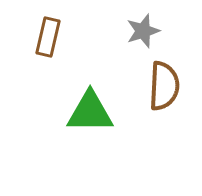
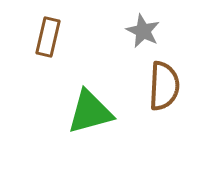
gray star: rotated 28 degrees counterclockwise
green triangle: rotated 15 degrees counterclockwise
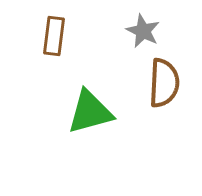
brown rectangle: moved 6 px right, 1 px up; rotated 6 degrees counterclockwise
brown semicircle: moved 3 px up
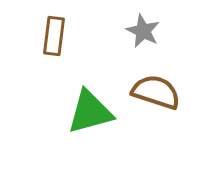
brown semicircle: moved 8 px left, 9 px down; rotated 75 degrees counterclockwise
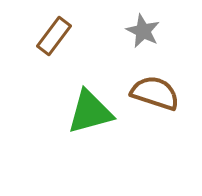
brown rectangle: rotated 30 degrees clockwise
brown semicircle: moved 1 px left, 1 px down
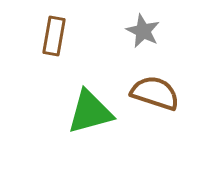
brown rectangle: rotated 27 degrees counterclockwise
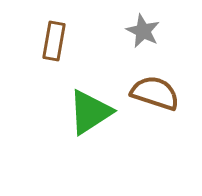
brown rectangle: moved 5 px down
green triangle: rotated 18 degrees counterclockwise
